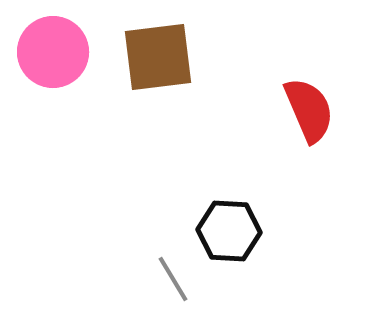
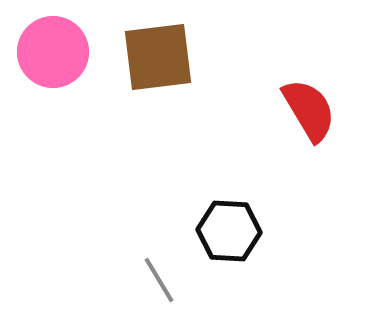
red semicircle: rotated 8 degrees counterclockwise
gray line: moved 14 px left, 1 px down
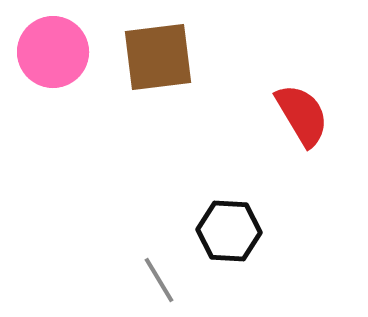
red semicircle: moved 7 px left, 5 px down
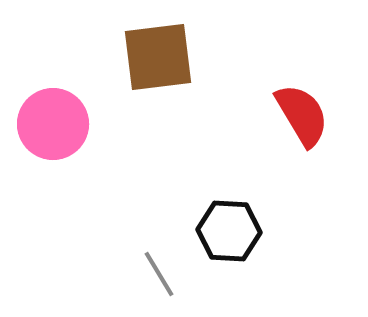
pink circle: moved 72 px down
gray line: moved 6 px up
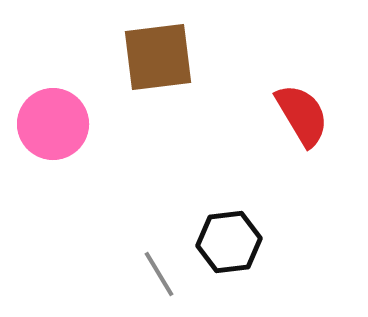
black hexagon: moved 11 px down; rotated 10 degrees counterclockwise
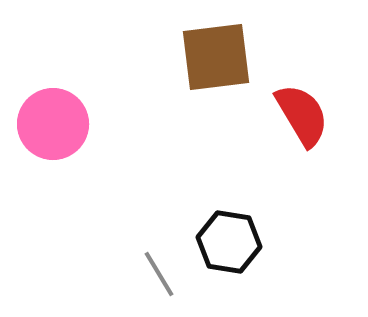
brown square: moved 58 px right
black hexagon: rotated 16 degrees clockwise
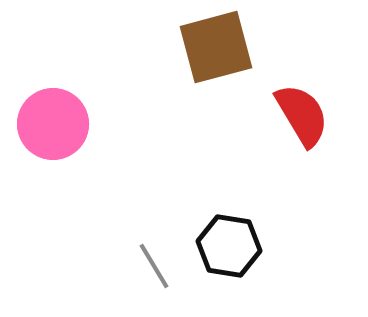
brown square: moved 10 px up; rotated 8 degrees counterclockwise
black hexagon: moved 4 px down
gray line: moved 5 px left, 8 px up
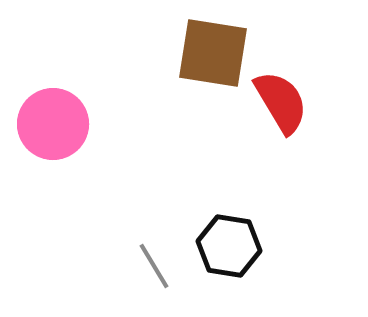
brown square: moved 3 px left, 6 px down; rotated 24 degrees clockwise
red semicircle: moved 21 px left, 13 px up
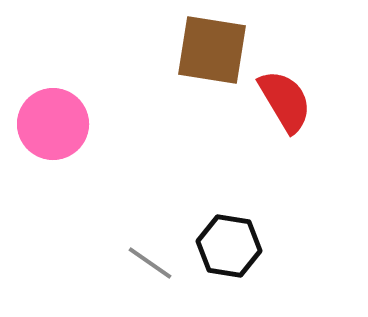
brown square: moved 1 px left, 3 px up
red semicircle: moved 4 px right, 1 px up
gray line: moved 4 px left, 3 px up; rotated 24 degrees counterclockwise
